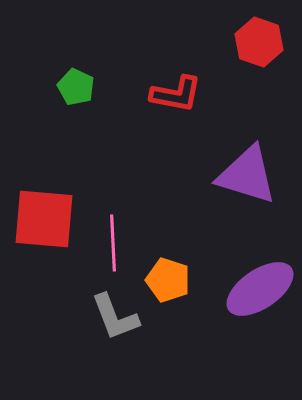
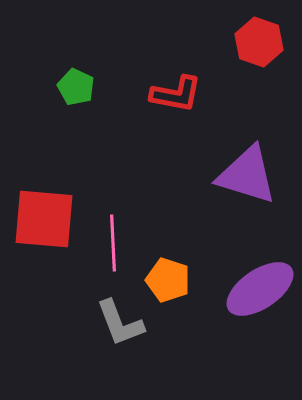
gray L-shape: moved 5 px right, 6 px down
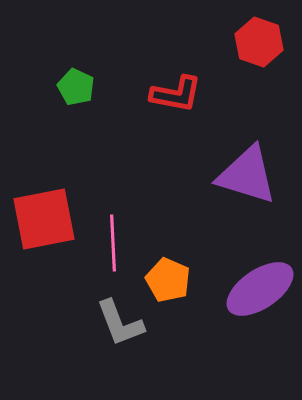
red square: rotated 16 degrees counterclockwise
orange pentagon: rotated 6 degrees clockwise
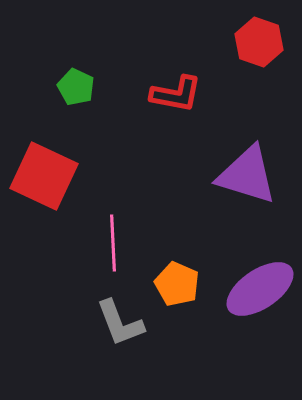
red square: moved 43 px up; rotated 36 degrees clockwise
orange pentagon: moved 9 px right, 4 px down
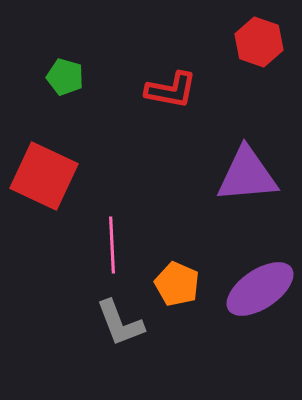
green pentagon: moved 11 px left, 10 px up; rotated 9 degrees counterclockwise
red L-shape: moved 5 px left, 4 px up
purple triangle: rotated 22 degrees counterclockwise
pink line: moved 1 px left, 2 px down
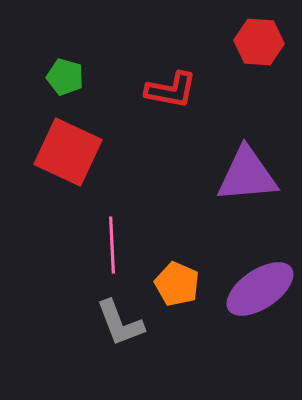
red hexagon: rotated 15 degrees counterclockwise
red square: moved 24 px right, 24 px up
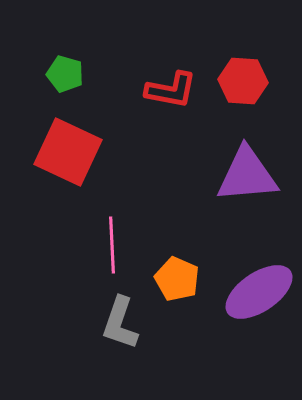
red hexagon: moved 16 px left, 39 px down
green pentagon: moved 3 px up
orange pentagon: moved 5 px up
purple ellipse: moved 1 px left, 3 px down
gray L-shape: rotated 40 degrees clockwise
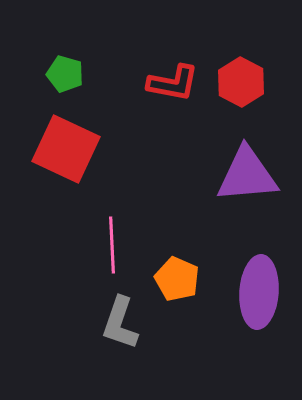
red hexagon: moved 2 px left, 1 px down; rotated 24 degrees clockwise
red L-shape: moved 2 px right, 7 px up
red square: moved 2 px left, 3 px up
purple ellipse: rotated 52 degrees counterclockwise
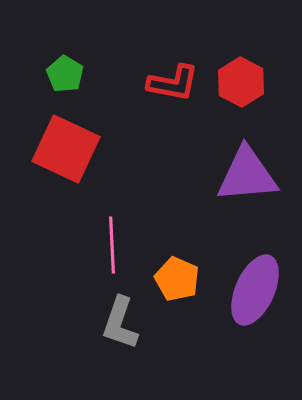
green pentagon: rotated 15 degrees clockwise
purple ellipse: moved 4 px left, 2 px up; rotated 20 degrees clockwise
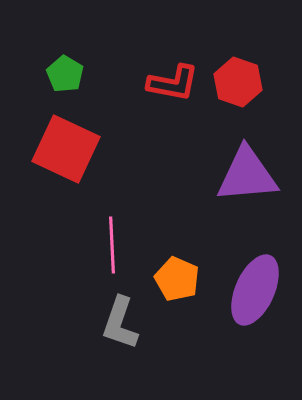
red hexagon: moved 3 px left; rotated 9 degrees counterclockwise
